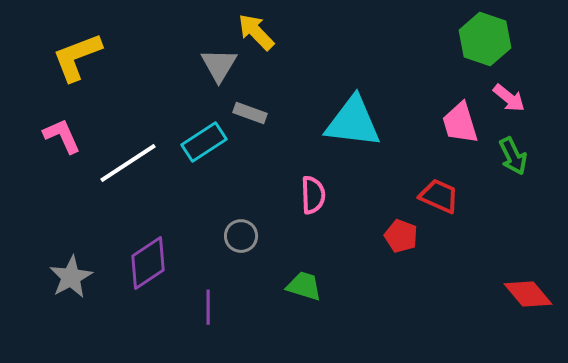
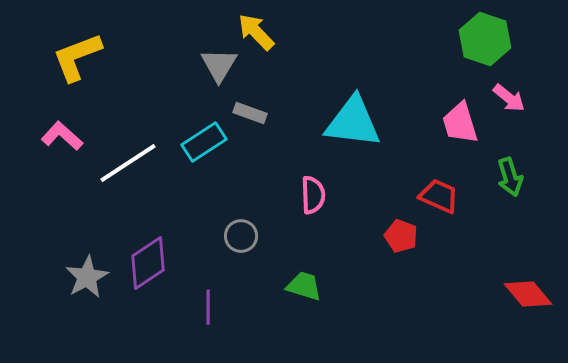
pink L-shape: rotated 24 degrees counterclockwise
green arrow: moved 3 px left, 21 px down; rotated 9 degrees clockwise
gray star: moved 16 px right
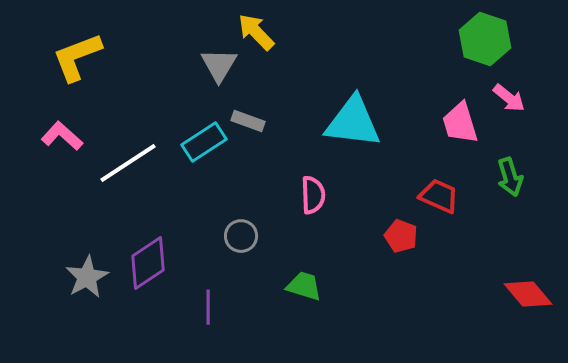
gray rectangle: moved 2 px left, 8 px down
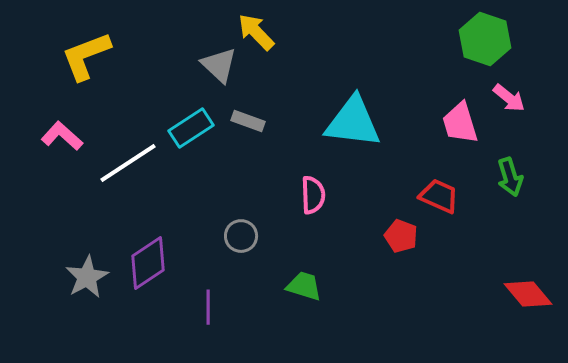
yellow L-shape: moved 9 px right, 1 px up
gray triangle: rotated 18 degrees counterclockwise
cyan rectangle: moved 13 px left, 14 px up
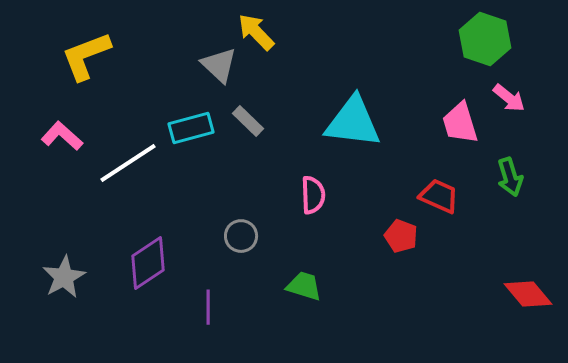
gray rectangle: rotated 24 degrees clockwise
cyan rectangle: rotated 18 degrees clockwise
gray star: moved 23 px left
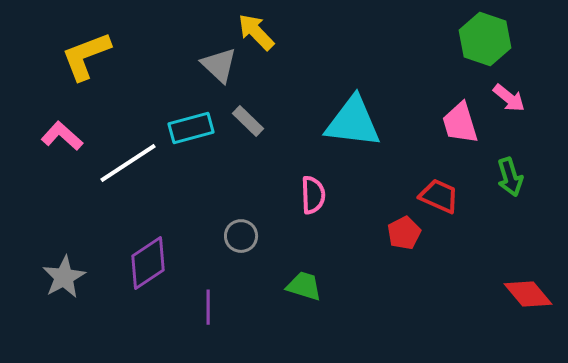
red pentagon: moved 3 px right, 3 px up; rotated 24 degrees clockwise
